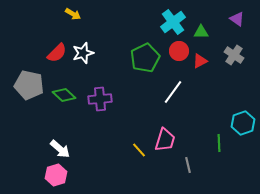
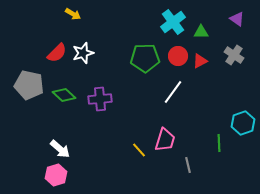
red circle: moved 1 px left, 5 px down
green pentagon: rotated 24 degrees clockwise
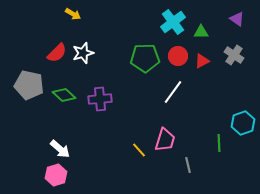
red triangle: moved 2 px right
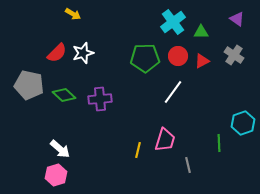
yellow line: moved 1 px left; rotated 56 degrees clockwise
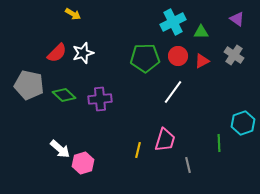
cyan cross: rotated 10 degrees clockwise
pink hexagon: moved 27 px right, 12 px up
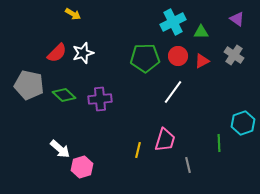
pink hexagon: moved 1 px left, 4 px down
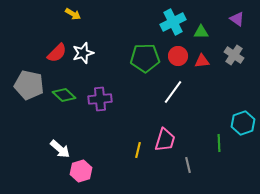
red triangle: rotated 21 degrees clockwise
pink hexagon: moved 1 px left, 4 px down
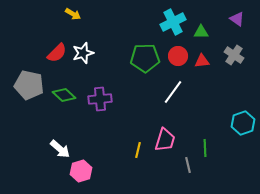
green line: moved 14 px left, 5 px down
